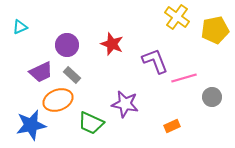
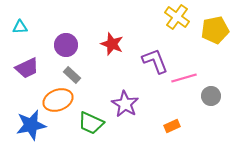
cyan triangle: rotated 21 degrees clockwise
purple circle: moved 1 px left
purple trapezoid: moved 14 px left, 4 px up
gray circle: moved 1 px left, 1 px up
purple star: rotated 20 degrees clockwise
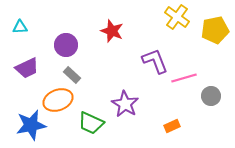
red star: moved 13 px up
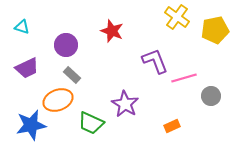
cyan triangle: moved 2 px right; rotated 21 degrees clockwise
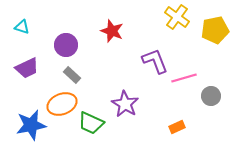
orange ellipse: moved 4 px right, 4 px down
orange rectangle: moved 5 px right, 1 px down
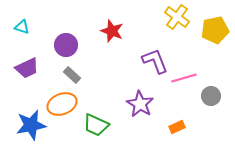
purple star: moved 15 px right
green trapezoid: moved 5 px right, 2 px down
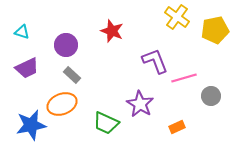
cyan triangle: moved 5 px down
green trapezoid: moved 10 px right, 2 px up
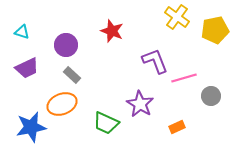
blue star: moved 2 px down
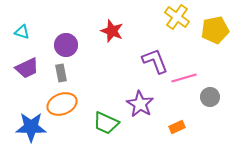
gray rectangle: moved 11 px left, 2 px up; rotated 36 degrees clockwise
gray circle: moved 1 px left, 1 px down
blue star: rotated 12 degrees clockwise
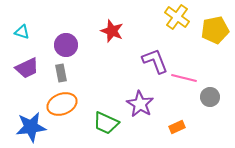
pink line: rotated 30 degrees clockwise
blue star: rotated 8 degrees counterclockwise
